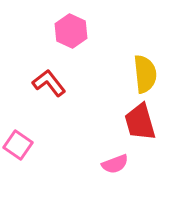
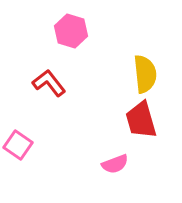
pink hexagon: rotated 8 degrees counterclockwise
red trapezoid: moved 1 px right, 2 px up
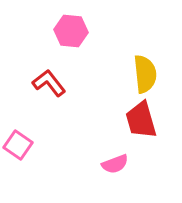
pink hexagon: rotated 12 degrees counterclockwise
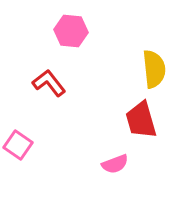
yellow semicircle: moved 9 px right, 5 px up
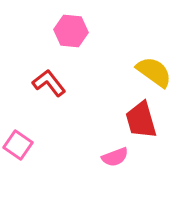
yellow semicircle: moved 3 px down; rotated 48 degrees counterclockwise
pink semicircle: moved 7 px up
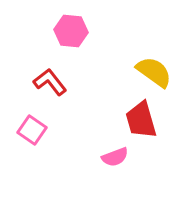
red L-shape: moved 1 px right, 1 px up
pink square: moved 14 px right, 15 px up
